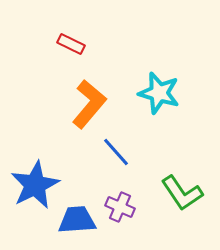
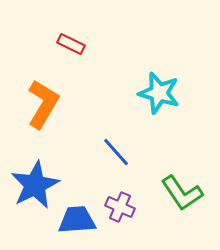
orange L-shape: moved 46 px left; rotated 9 degrees counterclockwise
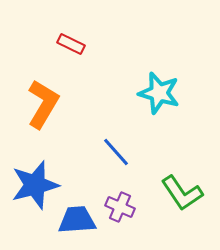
blue star: rotated 12 degrees clockwise
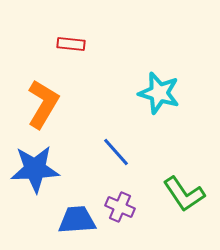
red rectangle: rotated 20 degrees counterclockwise
blue star: moved 16 px up; rotated 12 degrees clockwise
green L-shape: moved 2 px right, 1 px down
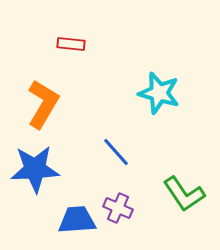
purple cross: moved 2 px left, 1 px down
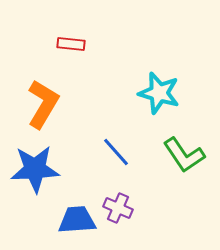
green L-shape: moved 39 px up
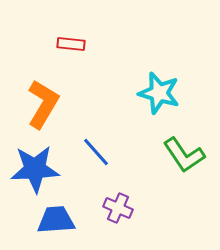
blue line: moved 20 px left
blue trapezoid: moved 21 px left
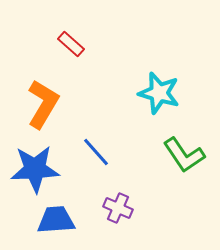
red rectangle: rotated 36 degrees clockwise
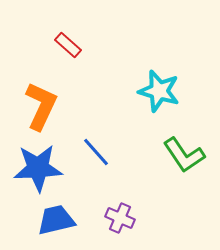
red rectangle: moved 3 px left, 1 px down
cyan star: moved 2 px up
orange L-shape: moved 2 px left, 2 px down; rotated 6 degrees counterclockwise
blue star: moved 3 px right, 1 px up
purple cross: moved 2 px right, 10 px down
blue trapezoid: rotated 9 degrees counterclockwise
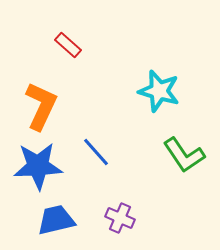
blue star: moved 2 px up
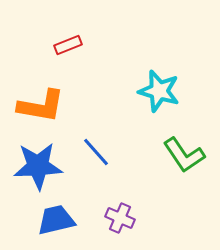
red rectangle: rotated 64 degrees counterclockwise
orange L-shape: rotated 75 degrees clockwise
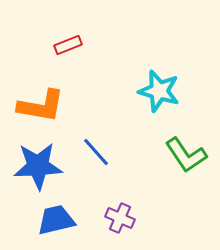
green L-shape: moved 2 px right
